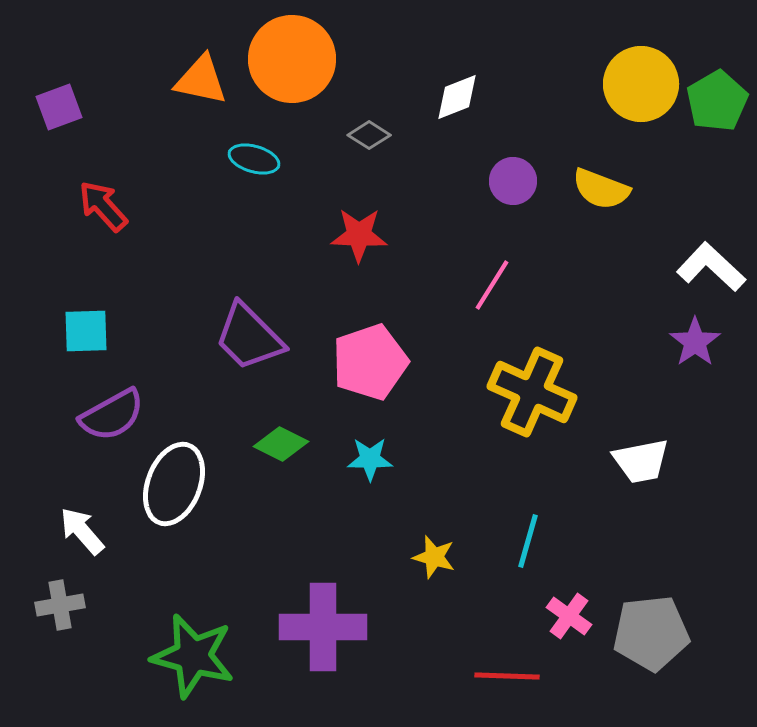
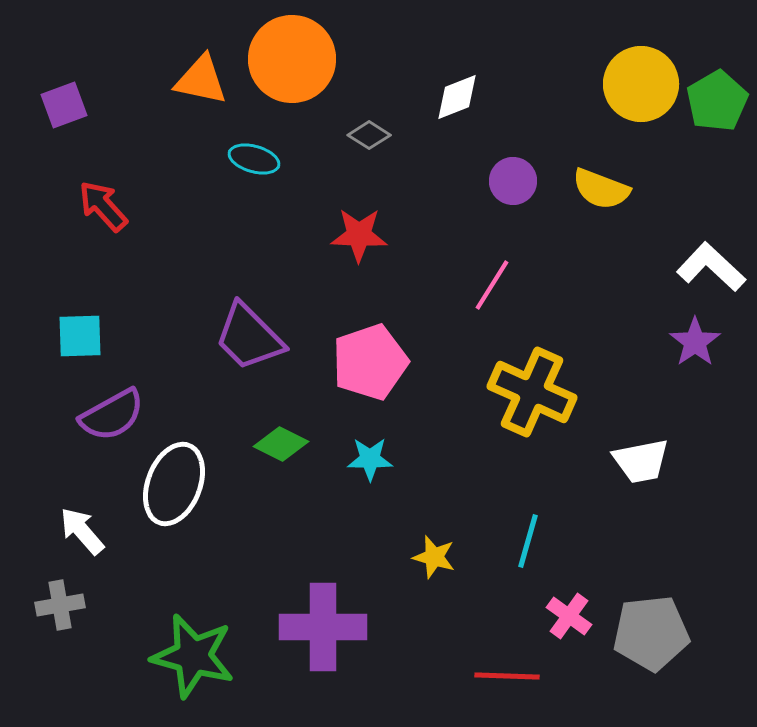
purple square: moved 5 px right, 2 px up
cyan square: moved 6 px left, 5 px down
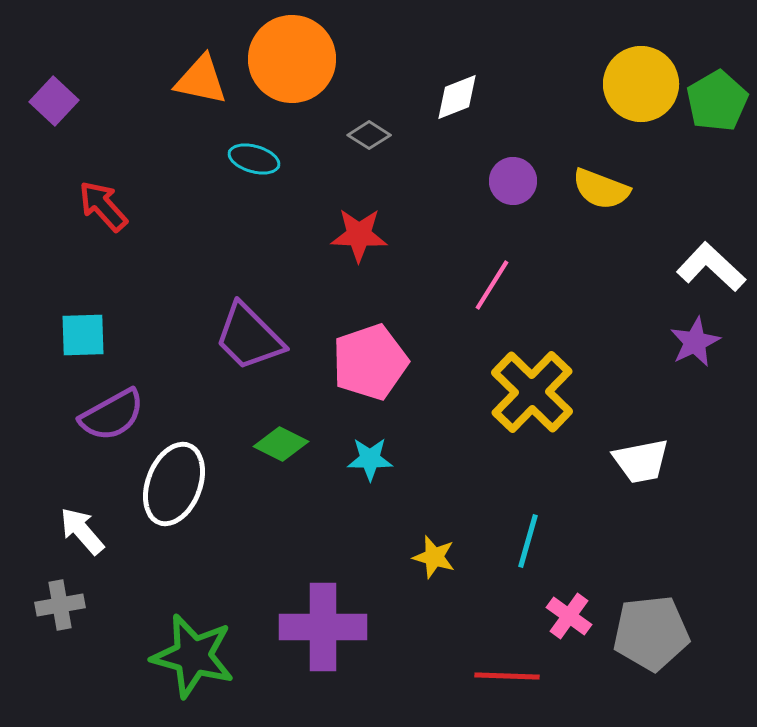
purple square: moved 10 px left, 4 px up; rotated 27 degrees counterclockwise
cyan square: moved 3 px right, 1 px up
purple star: rotated 9 degrees clockwise
yellow cross: rotated 20 degrees clockwise
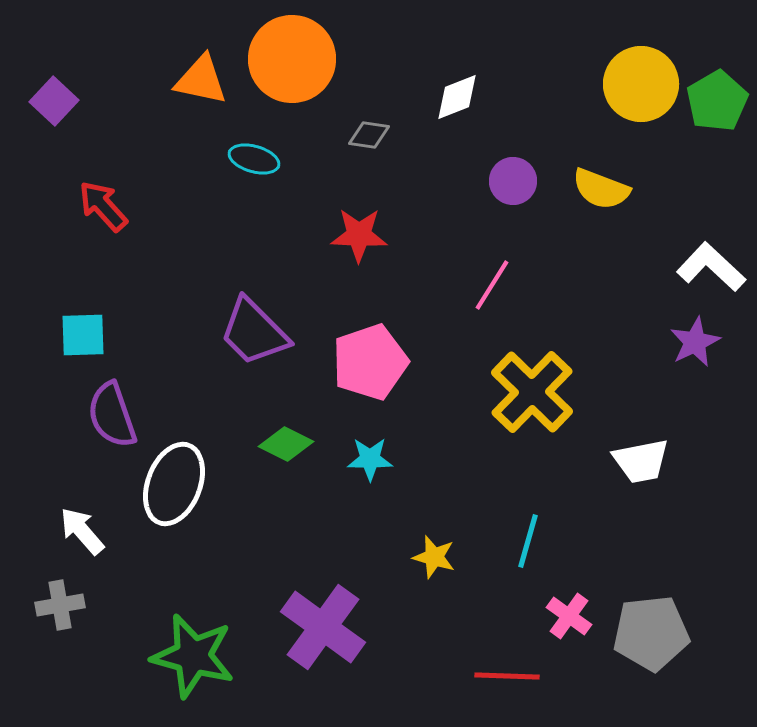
gray diamond: rotated 24 degrees counterclockwise
purple trapezoid: moved 5 px right, 5 px up
purple semicircle: rotated 100 degrees clockwise
green diamond: moved 5 px right
purple cross: rotated 36 degrees clockwise
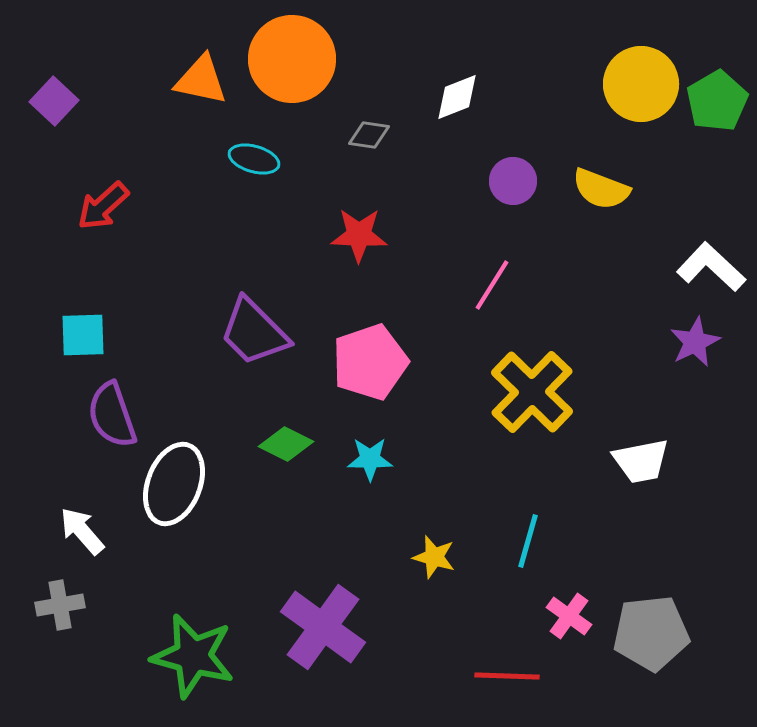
red arrow: rotated 90 degrees counterclockwise
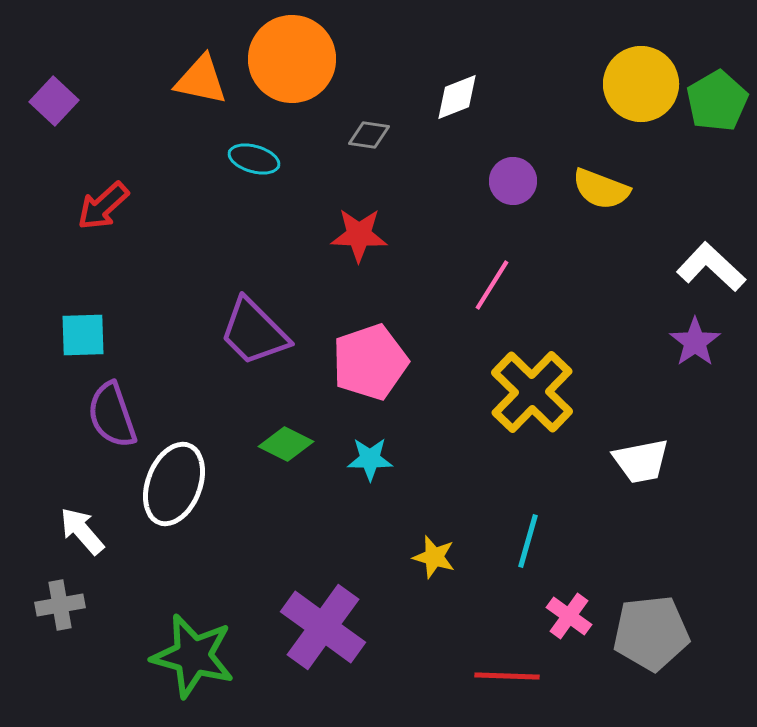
purple star: rotated 9 degrees counterclockwise
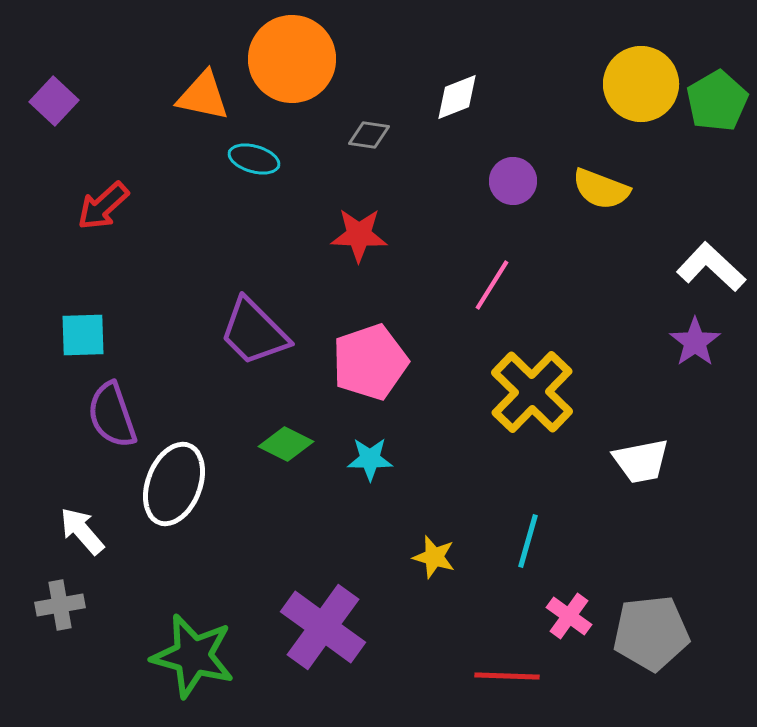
orange triangle: moved 2 px right, 16 px down
